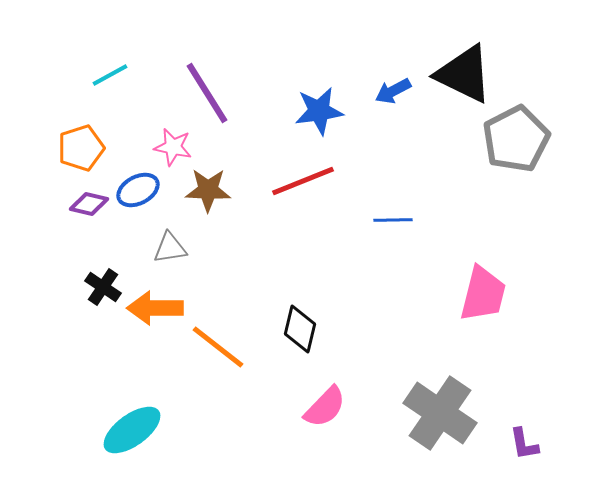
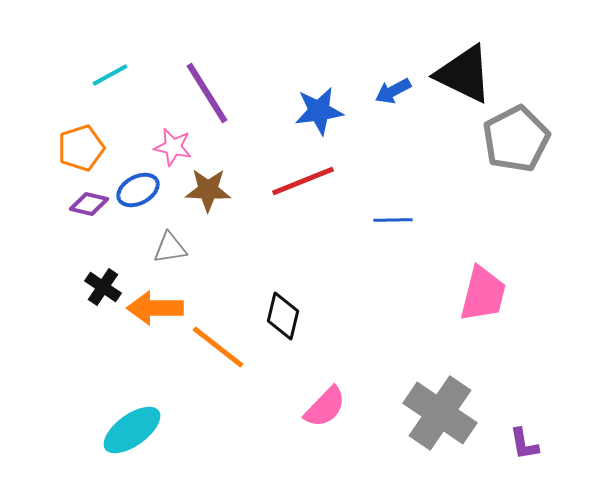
black diamond: moved 17 px left, 13 px up
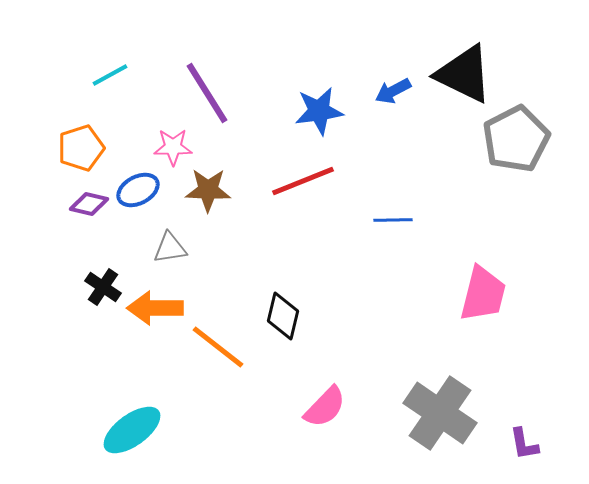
pink star: rotated 12 degrees counterclockwise
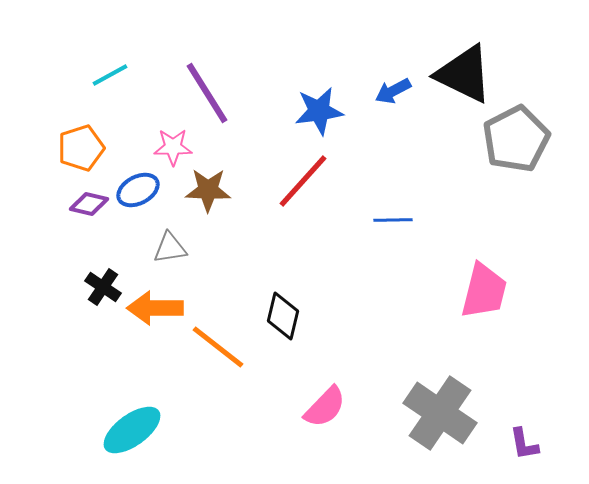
red line: rotated 26 degrees counterclockwise
pink trapezoid: moved 1 px right, 3 px up
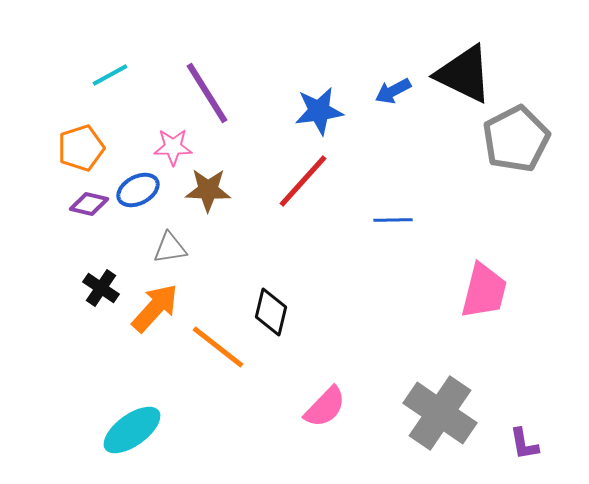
black cross: moved 2 px left, 1 px down
orange arrow: rotated 132 degrees clockwise
black diamond: moved 12 px left, 4 px up
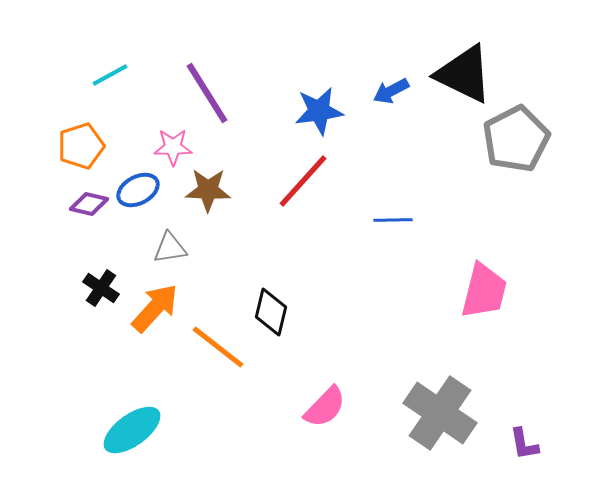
blue arrow: moved 2 px left
orange pentagon: moved 2 px up
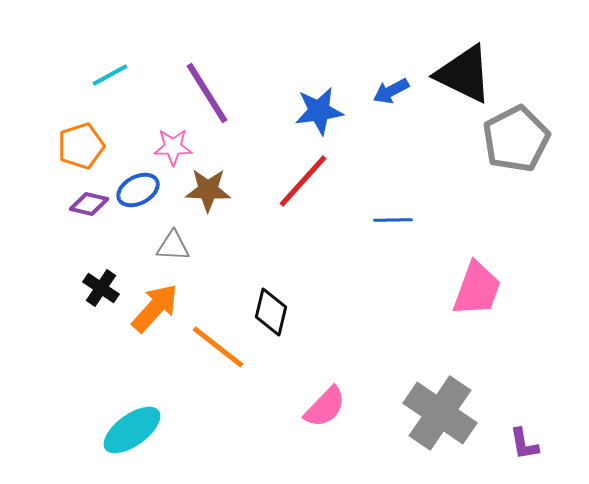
gray triangle: moved 3 px right, 2 px up; rotated 12 degrees clockwise
pink trapezoid: moved 7 px left, 2 px up; rotated 6 degrees clockwise
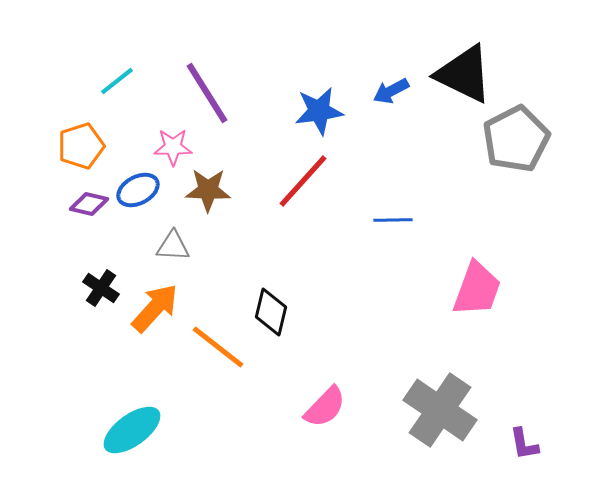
cyan line: moved 7 px right, 6 px down; rotated 9 degrees counterclockwise
gray cross: moved 3 px up
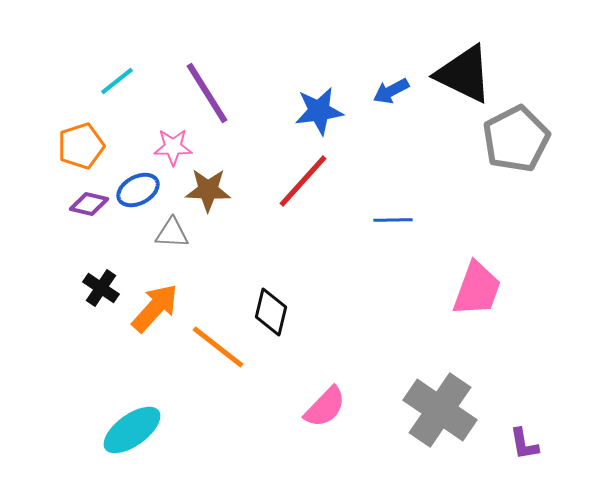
gray triangle: moved 1 px left, 13 px up
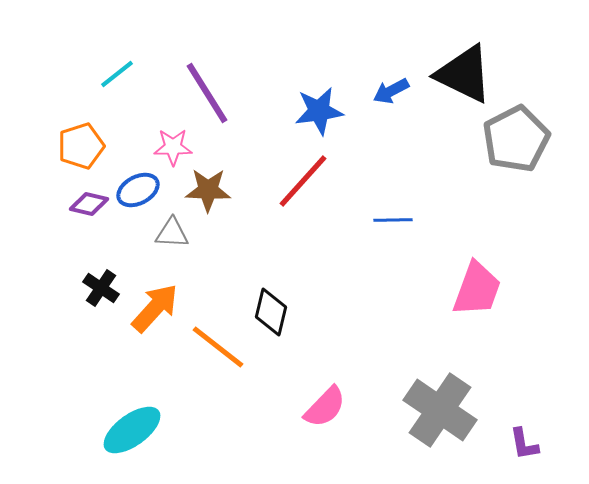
cyan line: moved 7 px up
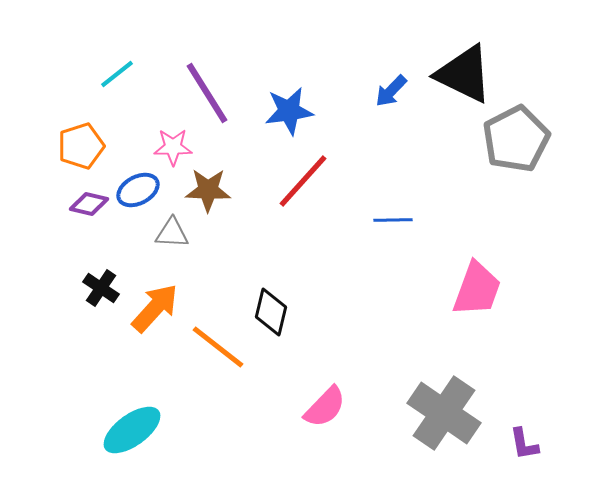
blue arrow: rotated 18 degrees counterclockwise
blue star: moved 30 px left
gray cross: moved 4 px right, 3 px down
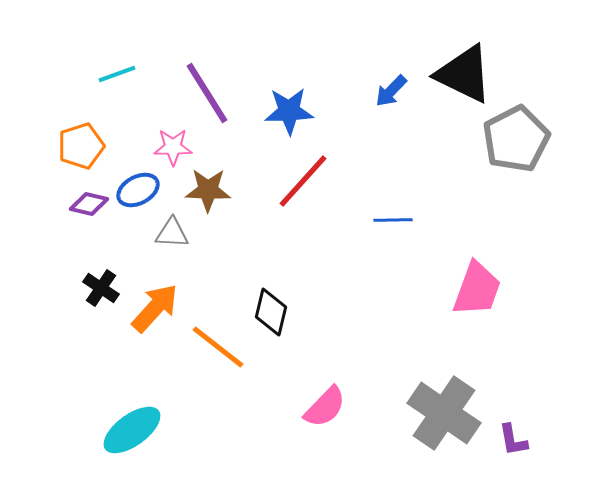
cyan line: rotated 18 degrees clockwise
blue star: rotated 6 degrees clockwise
purple L-shape: moved 11 px left, 4 px up
